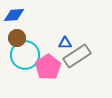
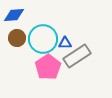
cyan circle: moved 18 px right, 16 px up
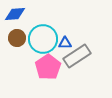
blue diamond: moved 1 px right, 1 px up
